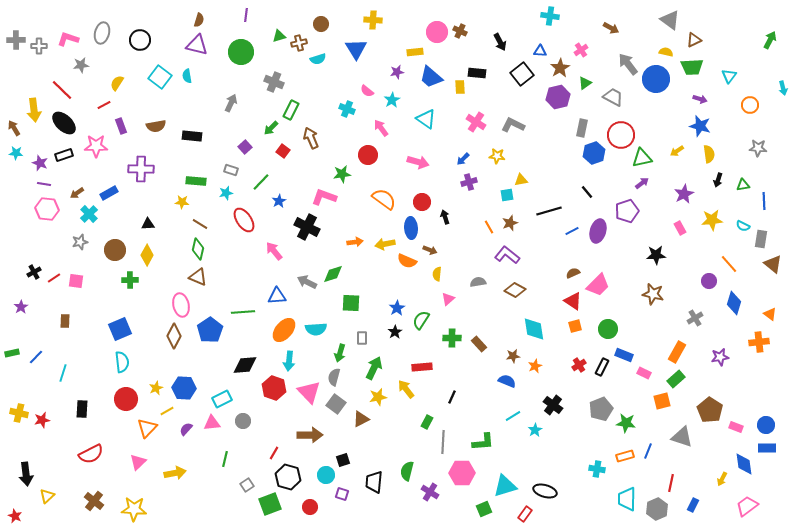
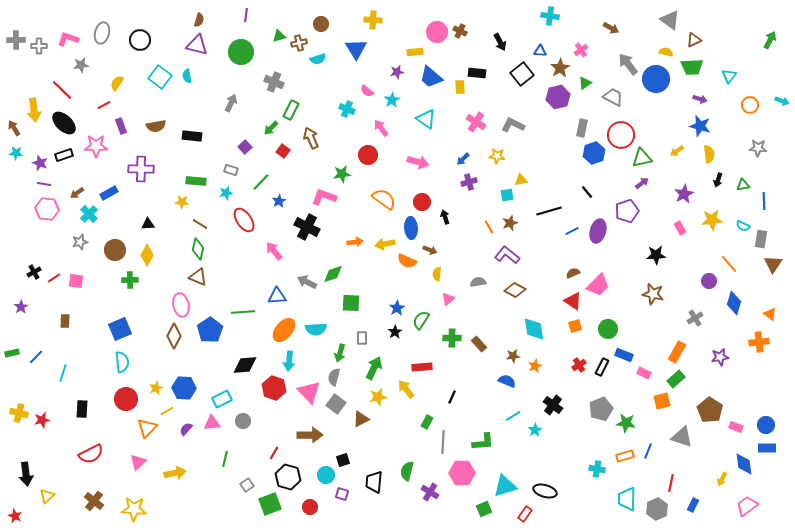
cyan arrow at (783, 88): moved 1 px left, 13 px down; rotated 56 degrees counterclockwise
brown triangle at (773, 264): rotated 24 degrees clockwise
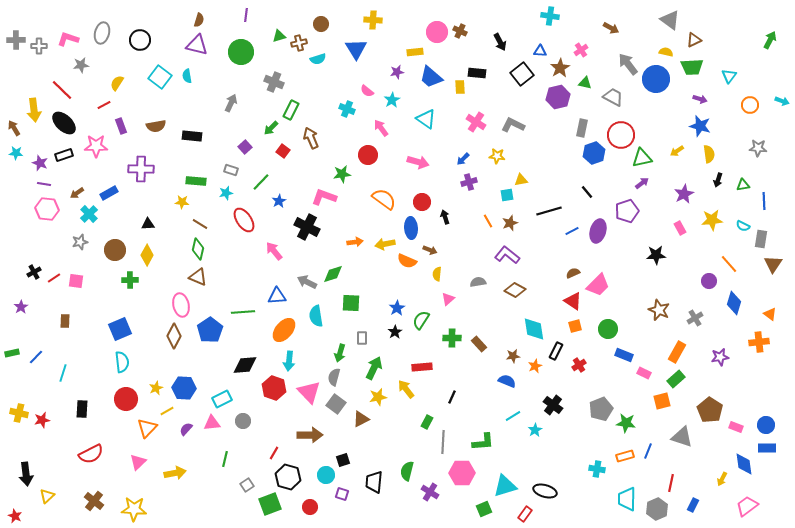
green triangle at (585, 83): rotated 48 degrees clockwise
orange line at (489, 227): moved 1 px left, 6 px up
brown star at (653, 294): moved 6 px right, 16 px down; rotated 10 degrees clockwise
cyan semicircle at (316, 329): moved 13 px up; rotated 85 degrees clockwise
black rectangle at (602, 367): moved 46 px left, 16 px up
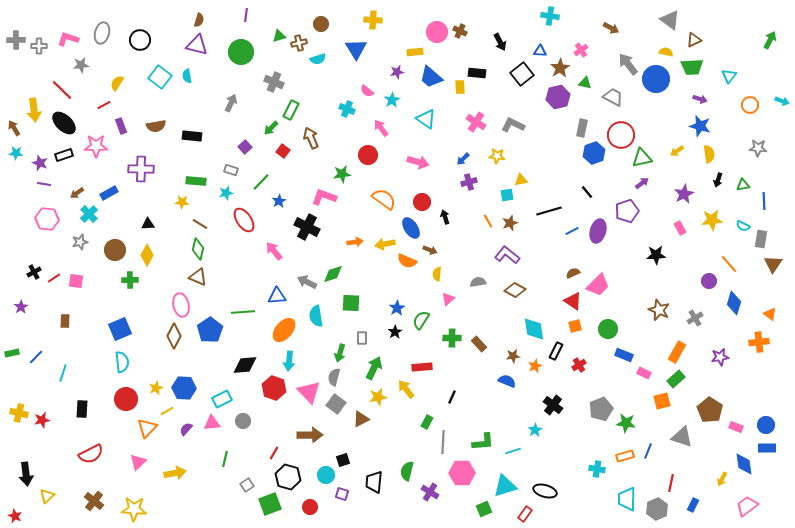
pink hexagon at (47, 209): moved 10 px down
blue ellipse at (411, 228): rotated 30 degrees counterclockwise
cyan line at (513, 416): moved 35 px down; rotated 14 degrees clockwise
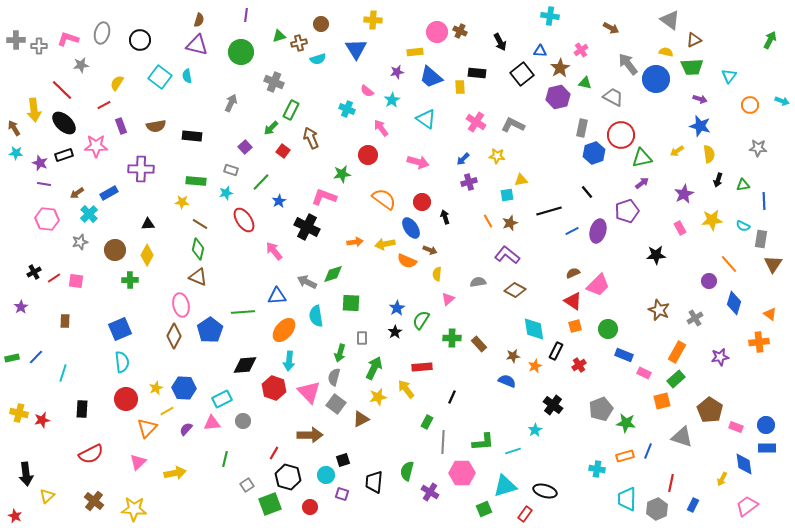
green rectangle at (12, 353): moved 5 px down
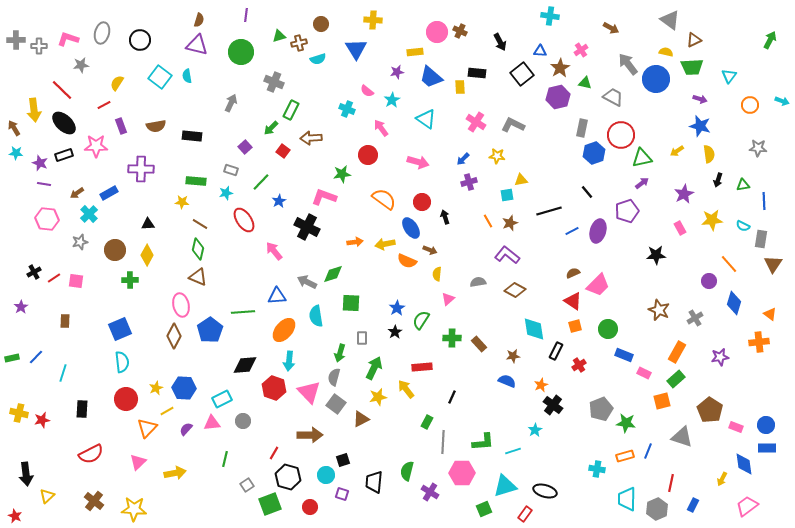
brown arrow at (311, 138): rotated 70 degrees counterclockwise
orange star at (535, 366): moved 6 px right, 19 px down
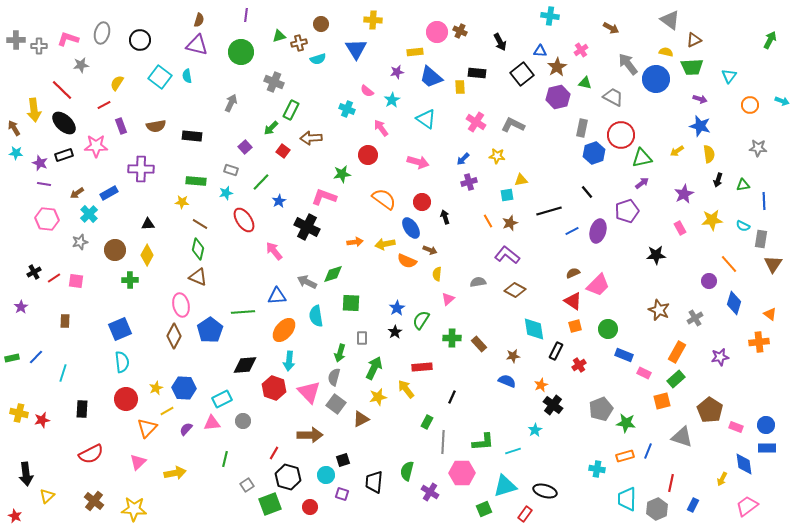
brown star at (560, 68): moved 3 px left, 1 px up
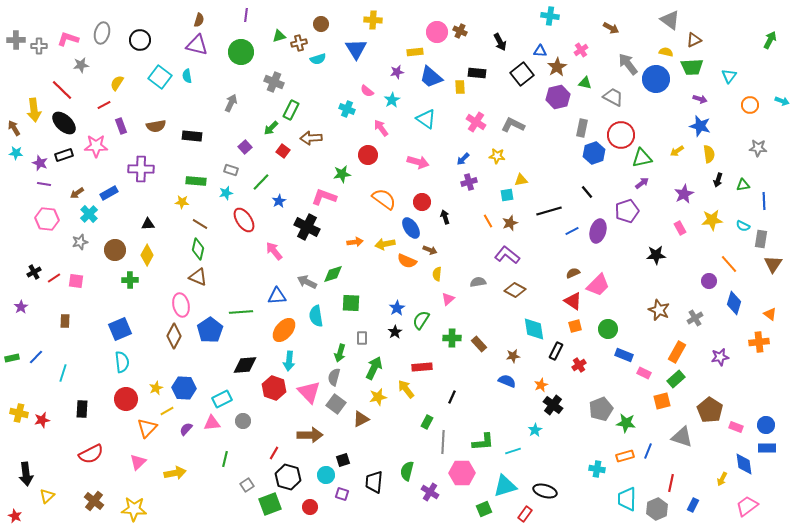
green line at (243, 312): moved 2 px left
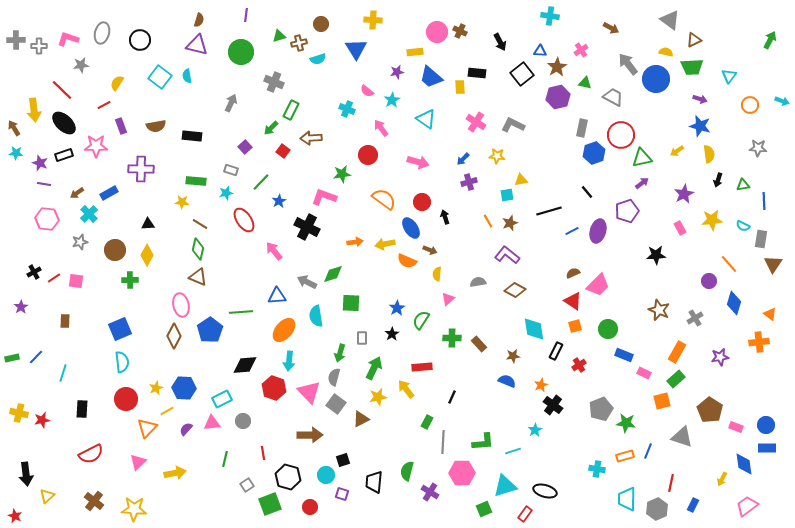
black star at (395, 332): moved 3 px left, 2 px down
red line at (274, 453): moved 11 px left; rotated 40 degrees counterclockwise
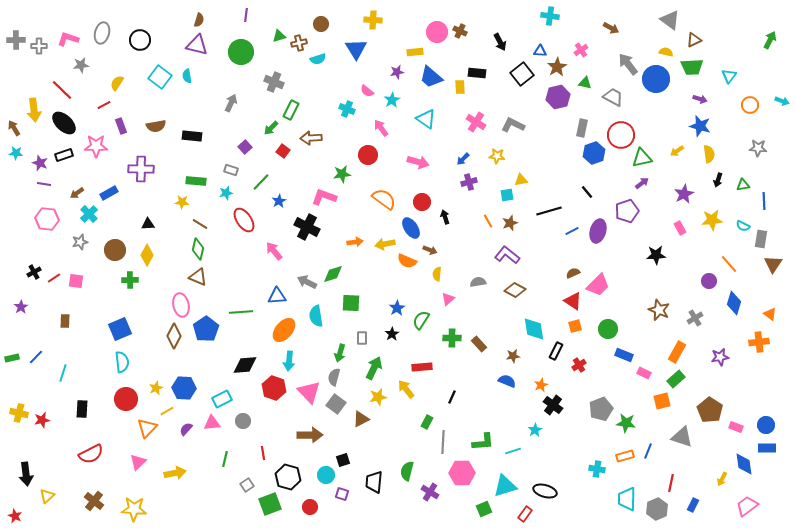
blue pentagon at (210, 330): moved 4 px left, 1 px up
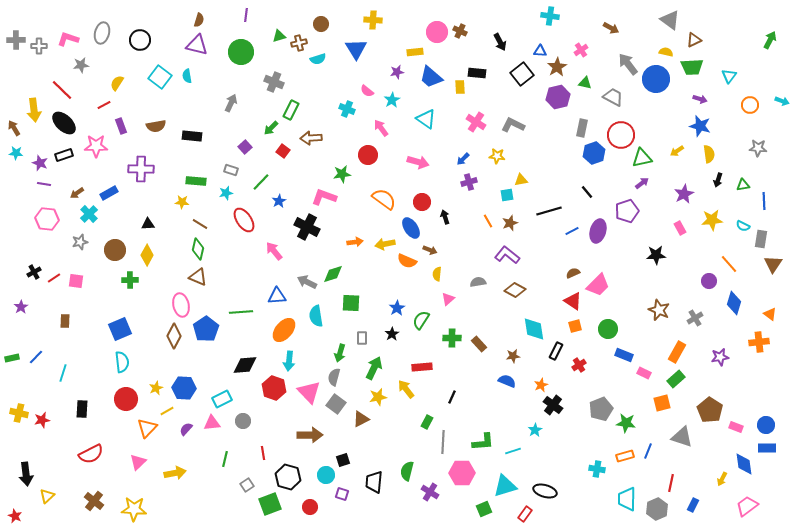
orange square at (662, 401): moved 2 px down
